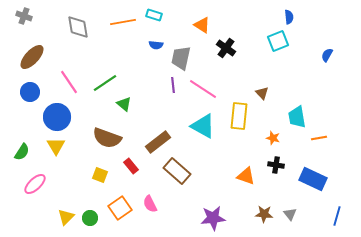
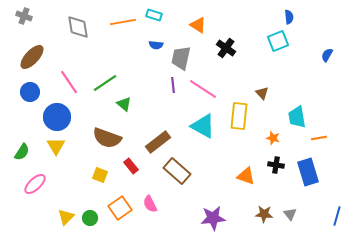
orange triangle at (202, 25): moved 4 px left
blue rectangle at (313, 179): moved 5 px left, 7 px up; rotated 48 degrees clockwise
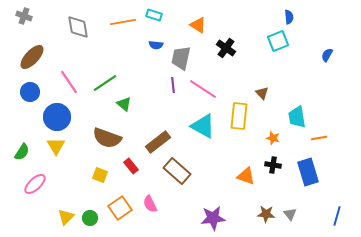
black cross at (276, 165): moved 3 px left
brown star at (264, 214): moved 2 px right
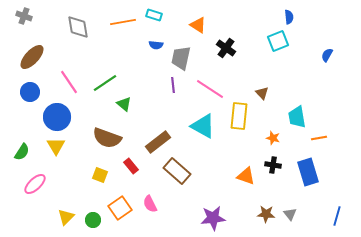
pink line at (203, 89): moved 7 px right
green circle at (90, 218): moved 3 px right, 2 px down
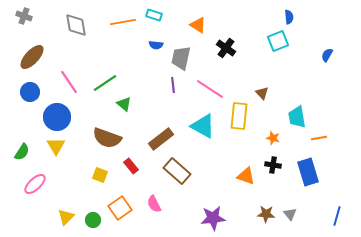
gray diamond at (78, 27): moved 2 px left, 2 px up
brown rectangle at (158, 142): moved 3 px right, 3 px up
pink semicircle at (150, 204): moved 4 px right
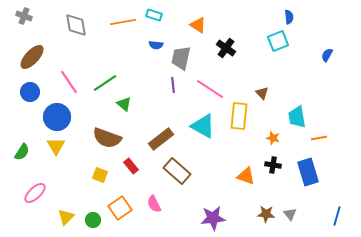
pink ellipse at (35, 184): moved 9 px down
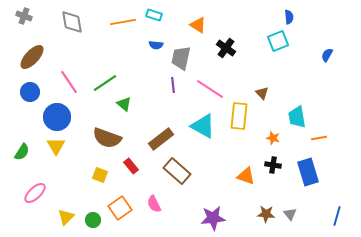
gray diamond at (76, 25): moved 4 px left, 3 px up
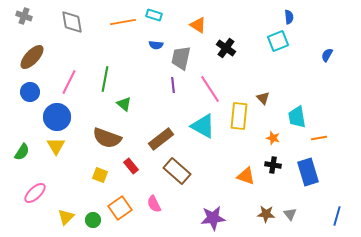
pink line at (69, 82): rotated 60 degrees clockwise
green line at (105, 83): moved 4 px up; rotated 45 degrees counterclockwise
pink line at (210, 89): rotated 24 degrees clockwise
brown triangle at (262, 93): moved 1 px right, 5 px down
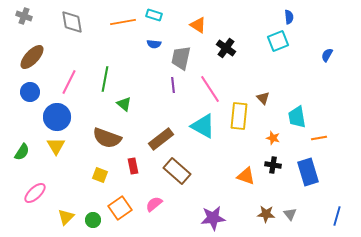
blue semicircle at (156, 45): moved 2 px left, 1 px up
red rectangle at (131, 166): moved 2 px right; rotated 28 degrees clockwise
pink semicircle at (154, 204): rotated 78 degrees clockwise
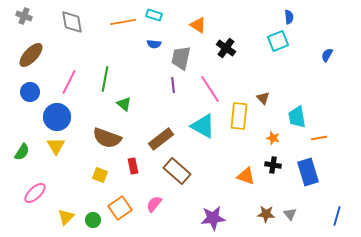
brown ellipse at (32, 57): moved 1 px left, 2 px up
pink semicircle at (154, 204): rotated 12 degrees counterclockwise
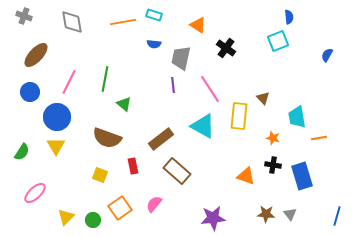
brown ellipse at (31, 55): moved 5 px right
blue rectangle at (308, 172): moved 6 px left, 4 px down
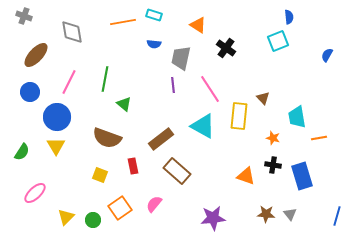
gray diamond at (72, 22): moved 10 px down
